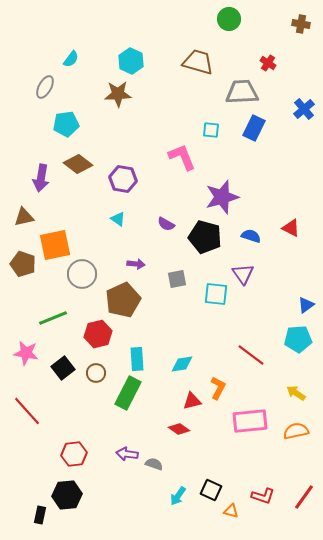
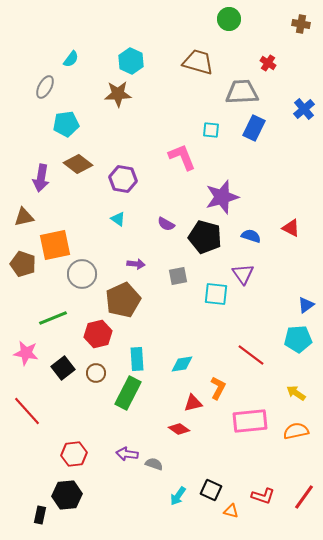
gray square at (177, 279): moved 1 px right, 3 px up
red triangle at (192, 401): moved 1 px right, 2 px down
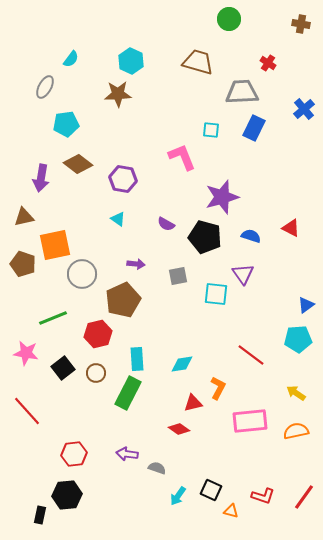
gray semicircle at (154, 464): moved 3 px right, 4 px down
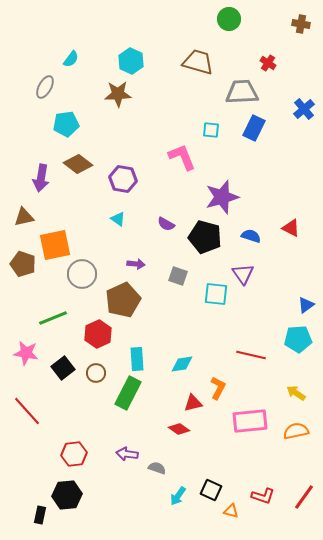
gray square at (178, 276): rotated 30 degrees clockwise
red hexagon at (98, 334): rotated 12 degrees counterclockwise
red line at (251, 355): rotated 24 degrees counterclockwise
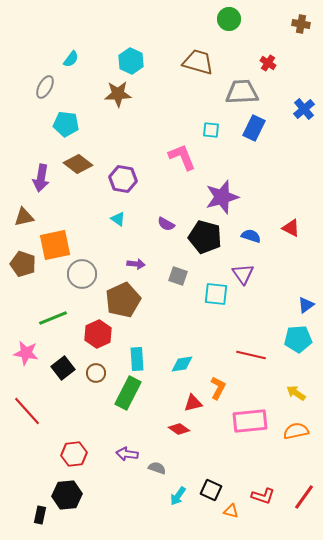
cyan pentagon at (66, 124): rotated 15 degrees clockwise
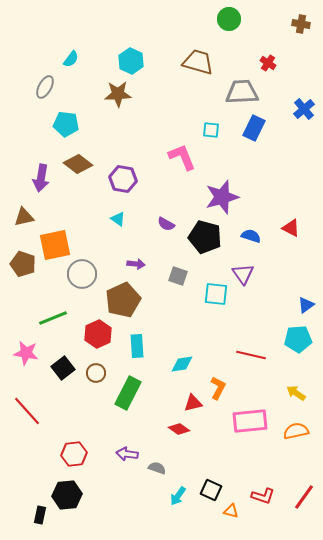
cyan rectangle at (137, 359): moved 13 px up
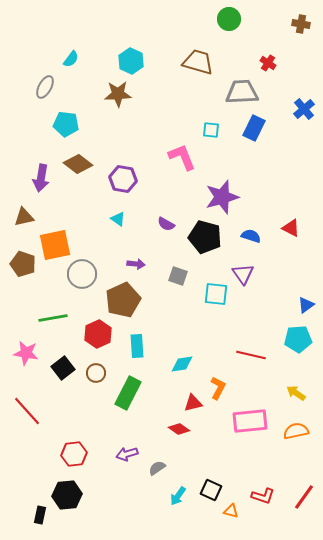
green line at (53, 318): rotated 12 degrees clockwise
purple arrow at (127, 454): rotated 25 degrees counterclockwise
gray semicircle at (157, 468): rotated 54 degrees counterclockwise
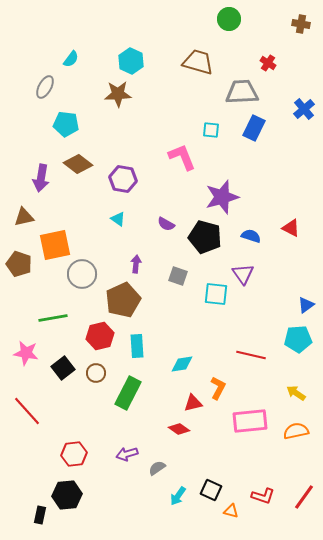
brown pentagon at (23, 264): moved 4 px left
purple arrow at (136, 264): rotated 90 degrees counterclockwise
red hexagon at (98, 334): moved 2 px right, 2 px down; rotated 12 degrees clockwise
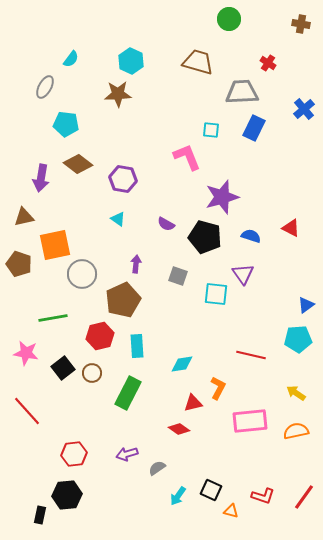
pink L-shape at (182, 157): moved 5 px right
brown circle at (96, 373): moved 4 px left
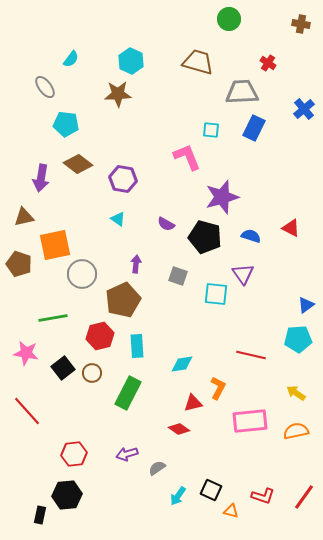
gray ellipse at (45, 87): rotated 65 degrees counterclockwise
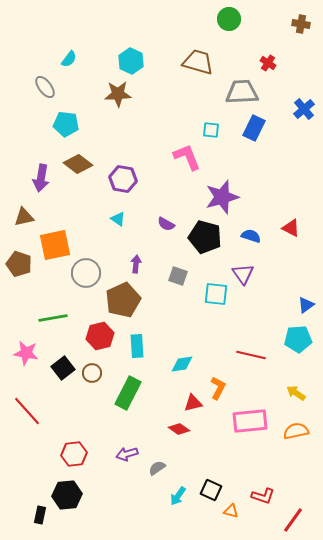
cyan semicircle at (71, 59): moved 2 px left
gray circle at (82, 274): moved 4 px right, 1 px up
red line at (304, 497): moved 11 px left, 23 px down
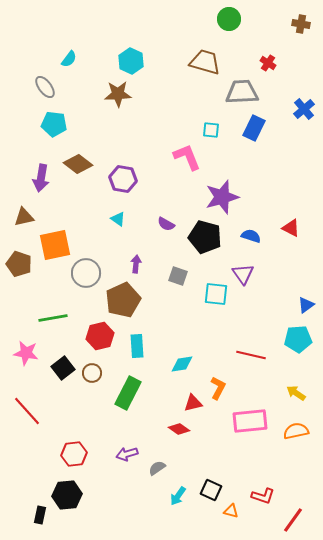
brown trapezoid at (198, 62): moved 7 px right
cyan pentagon at (66, 124): moved 12 px left
